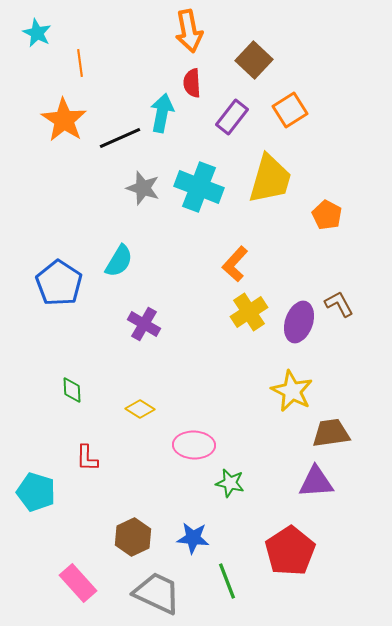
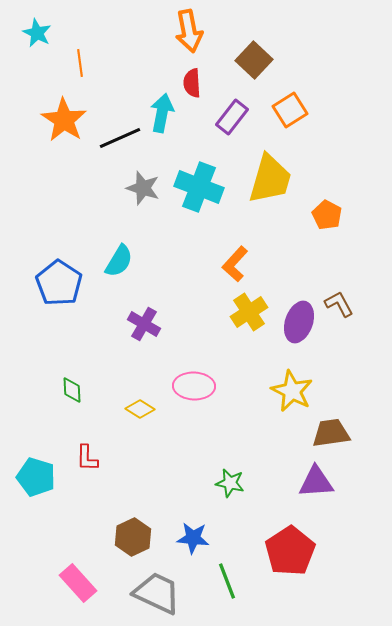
pink ellipse: moved 59 px up
cyan pentagon: moved 15 px up
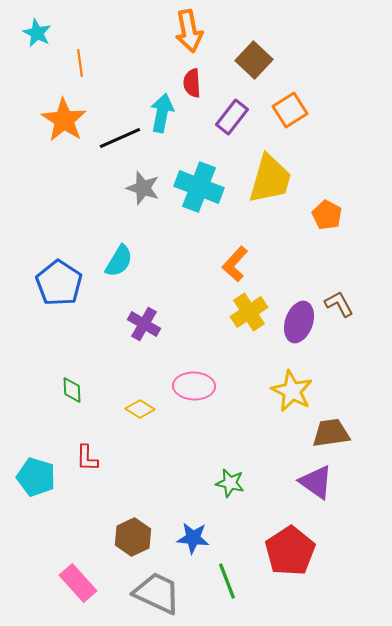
purple triangle: rotated 39 degrees clockwise
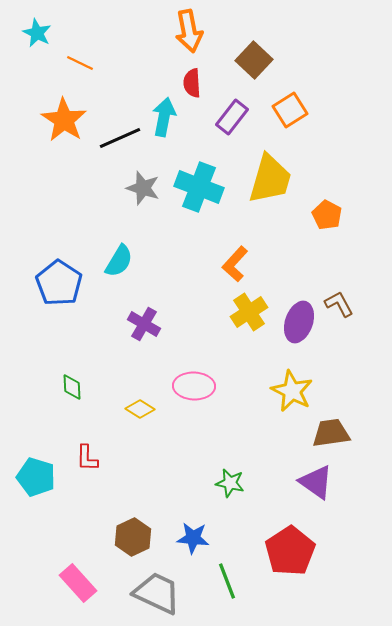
orange line: rotated 56 degrees counterclockwise
cyan arrow: moved 2 px right, 4 px down
green diamond: moved 3 px up
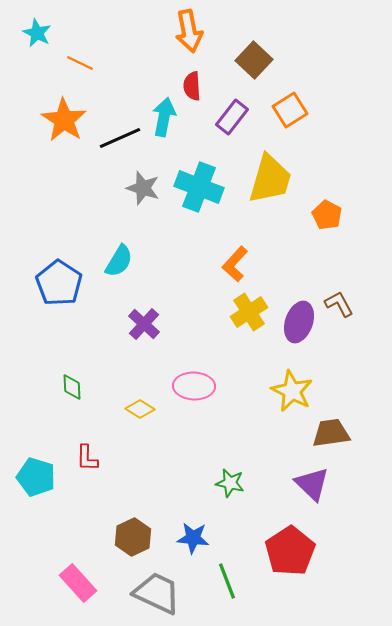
red semicircle: moved 3 px down
purple cross: rotated 12 degrees clockwise
purple triangle: moved 4 px left, 2 px down; rotated 9 degrees clockwise
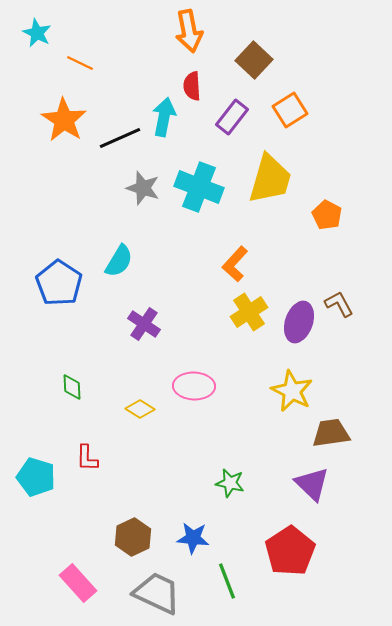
purple cross: rotated 8 degrees counterclockwise
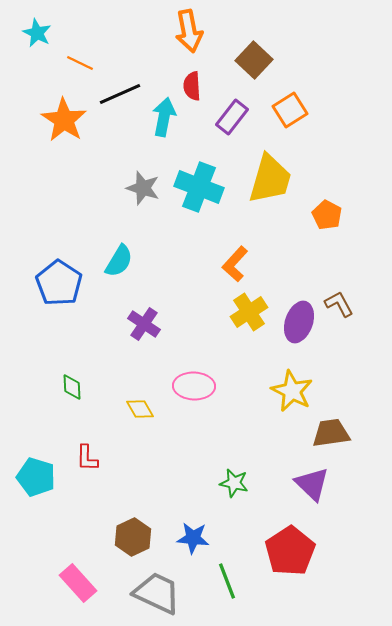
black line: moved 44 px up
yellow diamond: rotated 28 degrees clockwise
green star: moved 4 px right
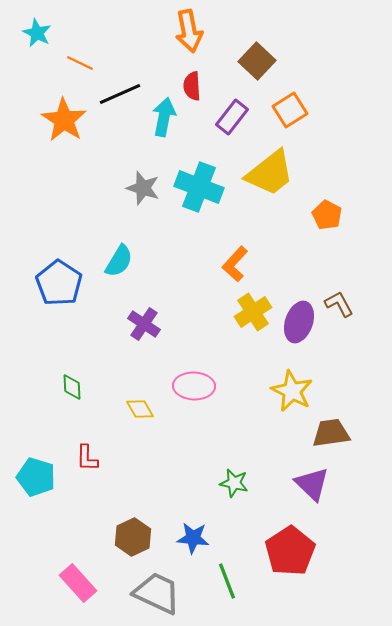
brown square: moved 3 px right, 1 px down
yellow trapezoid: moved 6 px up; rotated 36 degrees clockwise
yellow cross: moved 4 px right
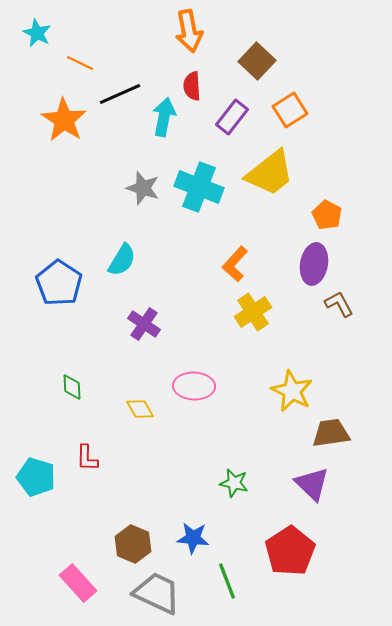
cyan semicircle: moved 3 px right, 1 px up
purple ellipse: moved 15 px right, 58 px up; rotated 9 degrees counterclockwise
brown hexagon: moved 7 px down; rotated 12 degrees counterclockwise
